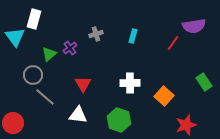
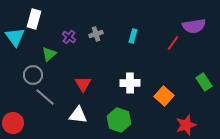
purple cross: moved 1 px left, 11 px up; rotated 16 degrees counterclockwise
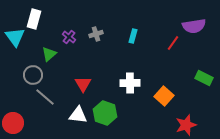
green rectangle: moved 4 px up; rotated 30 degrees counterclockwise
green hexagon: moved 14 px left, 7 px up
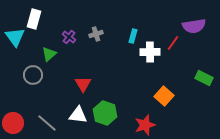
white cross: moved 20 px right, 31 px up
gray line: moved 2 px right, 26 px down
red star: moved 41 px left
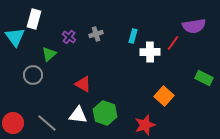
red triangle: rotated 30 degrees counterclockwise
